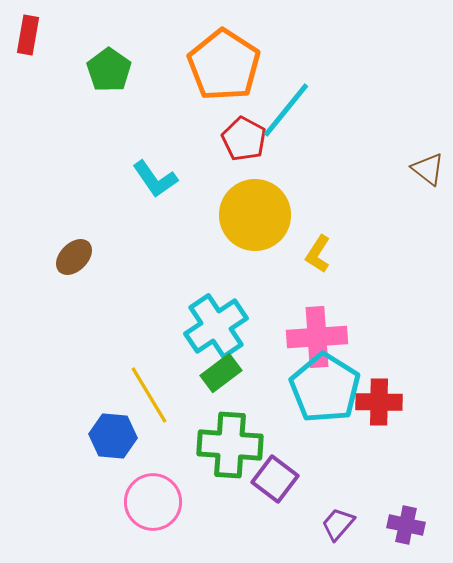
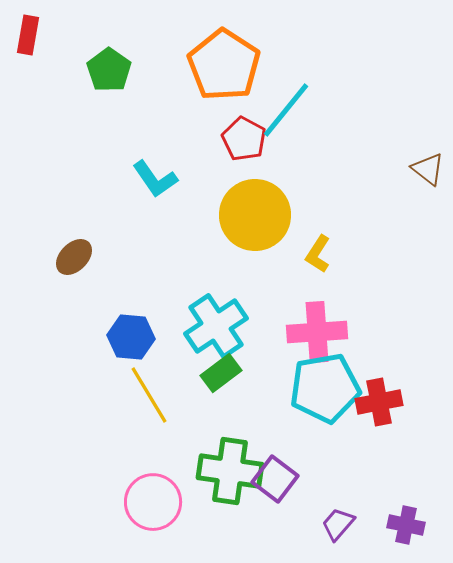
pink cross: moved 5 px up
cyan pentagon: rotated 30 degrees clockwise
red cross: rotated 12 degrees counterclockwise
blue hexagon: moved 18 px right, 99 px up
green cross: moved 26 px down; rotated 4 degrees clockwise
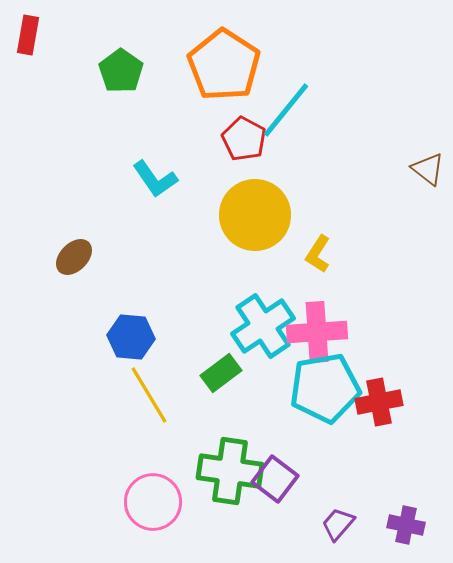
green pentagon: moved 12 px right, 1 px down
cyan cross: moved 47 px right
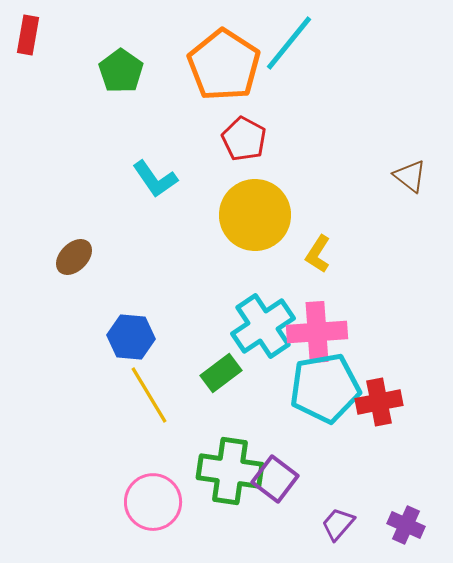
cyan line: moved 3 px right, 67 px up
brown triangle: moved 18 px left, 7 px down
purple cross: rotated 12 degrees clockwise
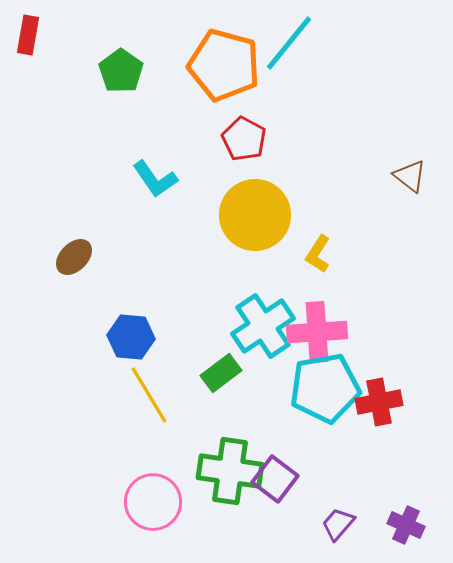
orange pentagon: rotated 18 degrees counterclockwise
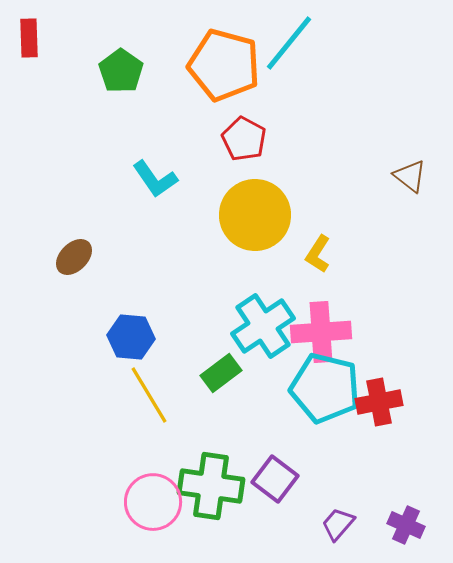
red rectangle: moved 1 px right, 3 px down; rotated 12 degrees counterclockwise
pink cross: moved 4 px right
cyan pentagon: rotated 24 degrees clockwise
green cross: moved 19 px left, 15 px down
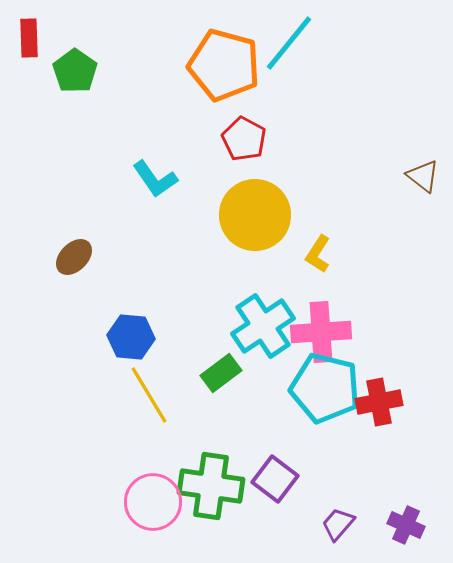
green pentagon: moved 46 px left
brown triangle: moved 13 px right
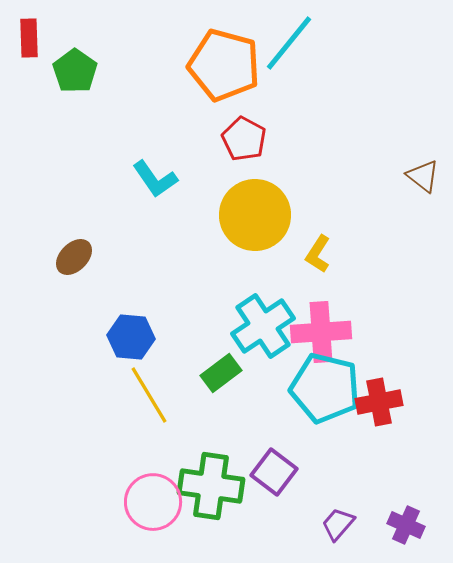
purple square: moved 1 px left, 7 px up
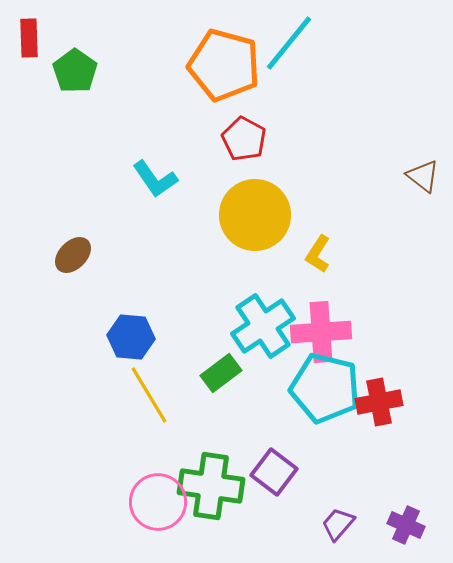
brown ellipse: moved 1 px left, 2 px up
pink circle: moved 5 px right
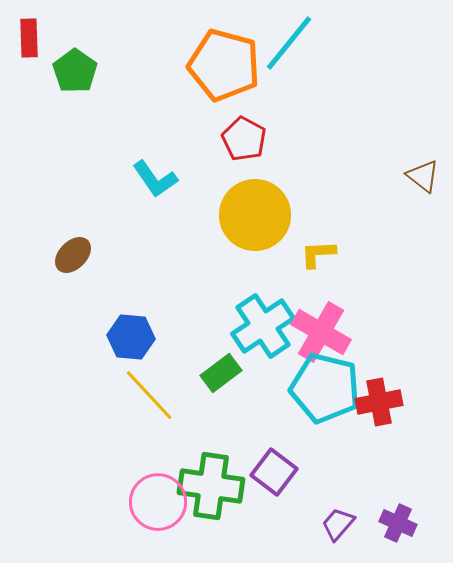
yellow L-shape: rotated 54 degrees clockwise
pink cross: rotated 34 degrees clockwise
yellow line: rotated 12 degrees counterclockwise
purple cross: moved 8 px left, 2 px up
